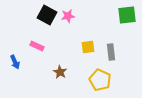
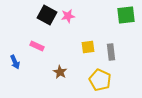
green square: moved 1 px left
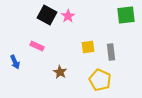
pink star: rotated 24 degrees counterclockwise
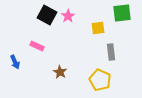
green square: moved 4 px left, 2 px up
yellow square: moved 10 px right, 19 px up
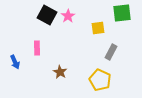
pink rectangle: moved 2 px down; rotated 64 degrees clockwise
gray rectangle: rotated 35 degrees clockwise
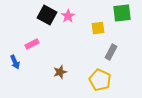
pink rectangle: moved 5 px left, 4 px up; rotated 64 degrees clockwise
brown star: rotated 24 degrees clockwise
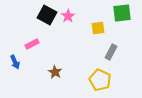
brown star: moved 5 px left; rotated 24 degrees counterclockwise
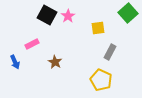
green square: moved 6 px right; rotated 36 degrees counterclockwise
gray rectangle: moved 1 px left
brown star: moved 10 px up
yellow pentagon: moved 1 px right
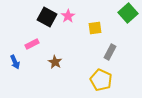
black square: moved 2 px down
yellow square: moved 3 px left
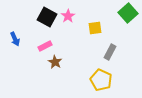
pink rectangle: moved 13 px right, 2 px down
blue arrow: moved 23 px up
